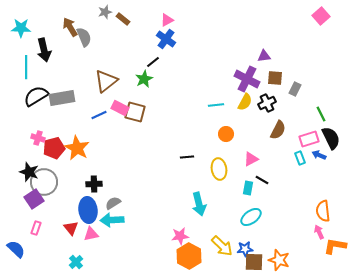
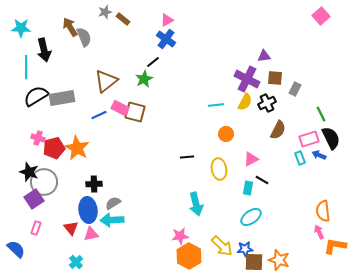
cyan arrow at (199, 204): moved 3 px left
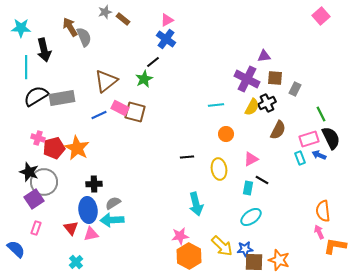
yellow semicircle at (245, 102): moved 7 px right, 5 px down
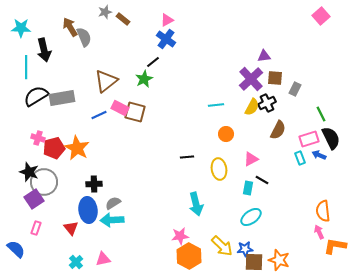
purple cross at (247, 79): moved 4 px right; rotated 20 degrees clockwise
pink triangle at (91, 234): moved 12 px right, 25 px down
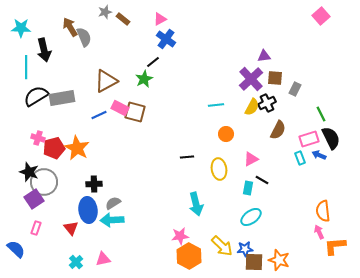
pink triangle at (167, 20): moved 7 px left, 1 px up
brown triangle at (106, 81): rotated 10 degrees clockwise
orange L-shape at (335, 246): rotated 15 degrees counterclockwise
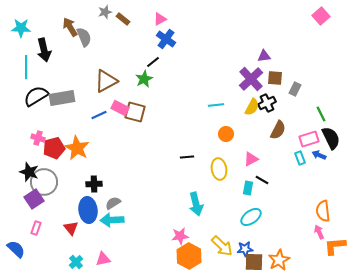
orange star at (279, 260): rotated 25 degrees clockwise
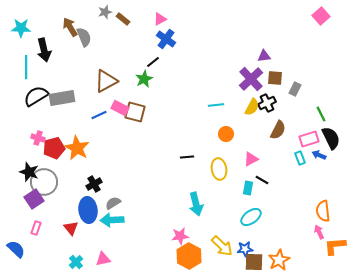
black cross at (94, 184): rotated 28 degrees counterclockwise
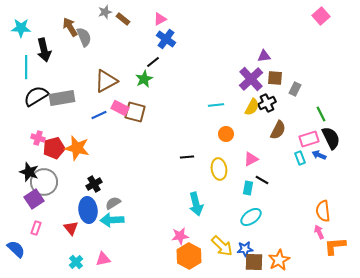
orange star at (77, 148): rotated 15 degrees counterclockwise
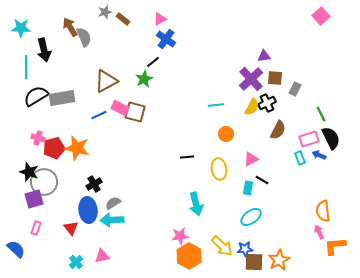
purple square at (34, 199): rotated 18 degrees clockwise
pink triangle at (103, 259): moved 1 px left, 3 px up
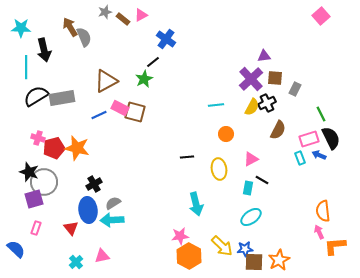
pink triangle at (160, 19): moved 19 px left, 4 px up
